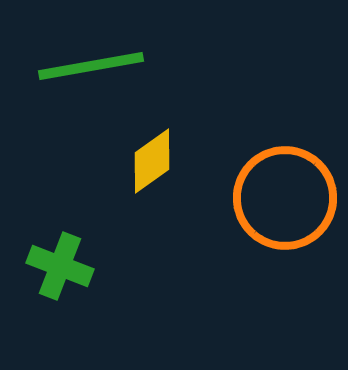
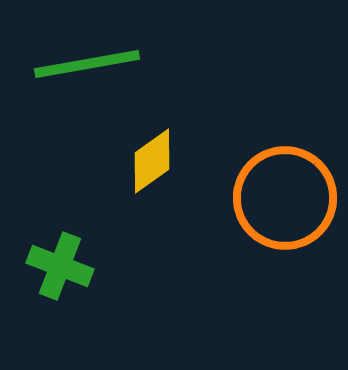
green line: moved 4 px left, 2 px up
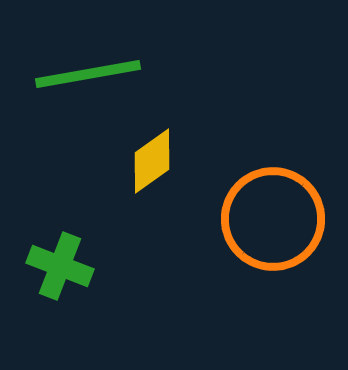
green line: moved 1 px right, 10 px down
orange circle: moved 12 px left, 21 px down
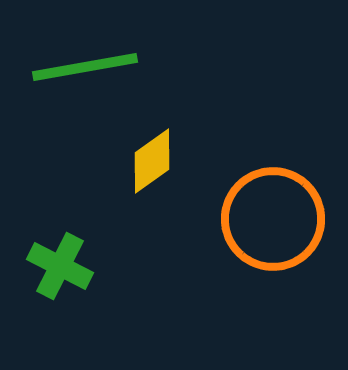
green line: moved 3 px left, 7 px up
green cross: rotated 6 degrees clockwise
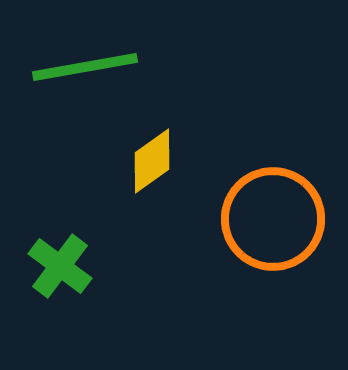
green cross: rotated 10 degrees clockwise
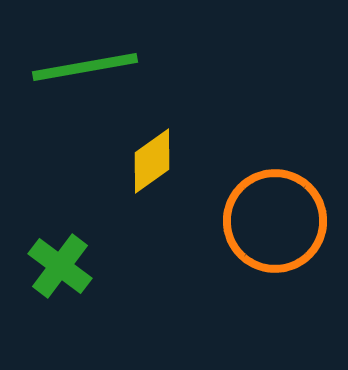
orange circle: moved 2 px right, 2 px down
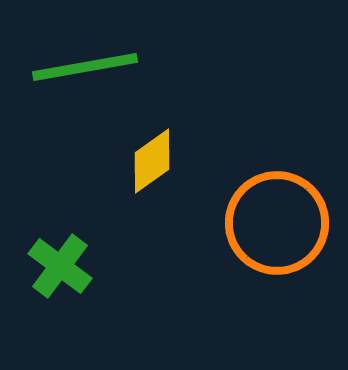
orange circle: moved 2 px right, 2 px down
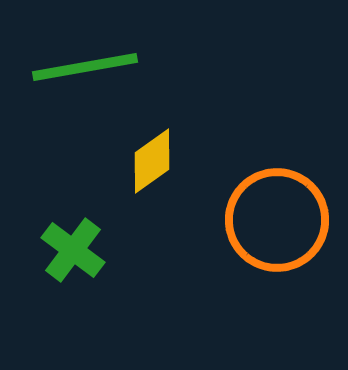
orange circle: moved 3 px up
green cross: moved 13 px right, 16 px up
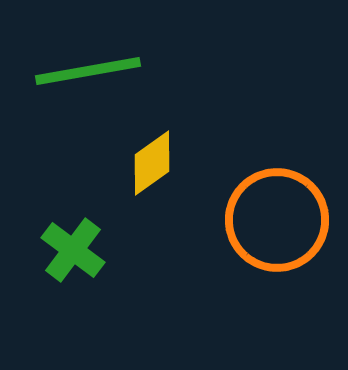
green line: moved 3 px right, 4 px down
yellow diamond: moved 2 px down
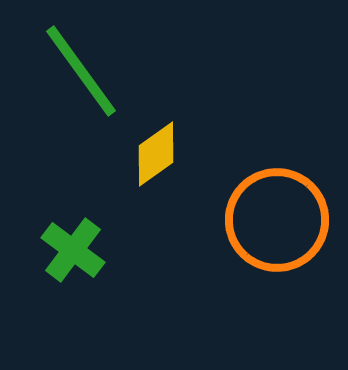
green line: moved 7 px left; rotated 64 degrees clockwise
yellow diamond: moved 4 px right, 9 px up
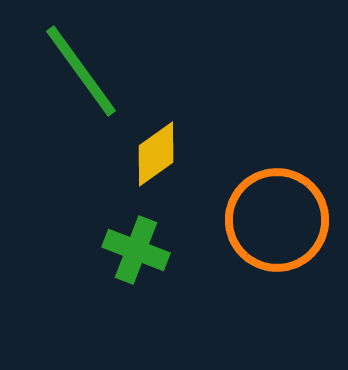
green cross: moved 63 px right; rotated 16 degrees counterclockwise
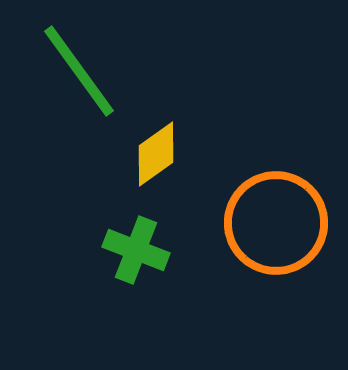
green line: moved 2 px left
orange circle: moved 1 px left, 3 px down
